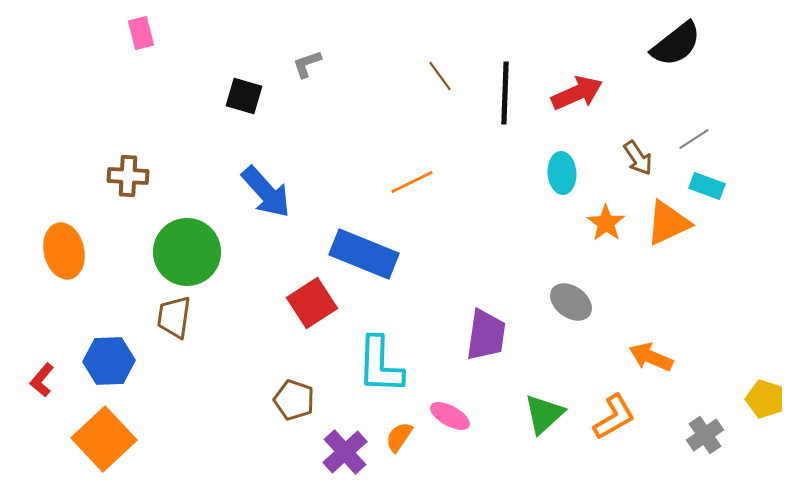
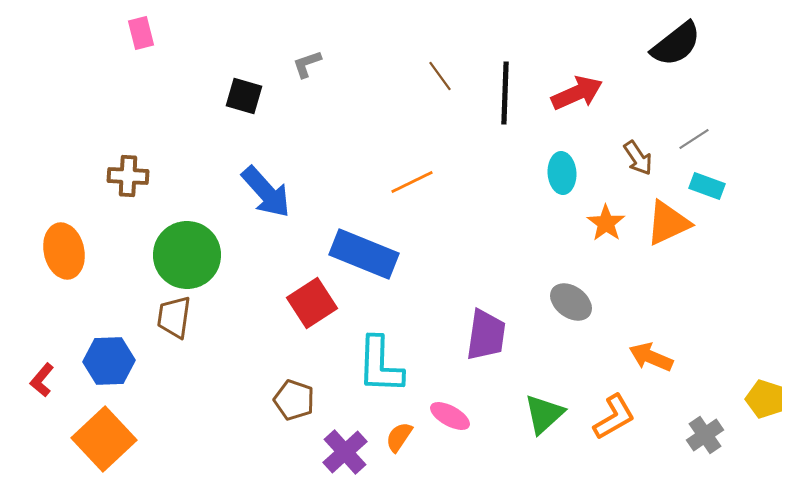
green circle: moved 3 px down
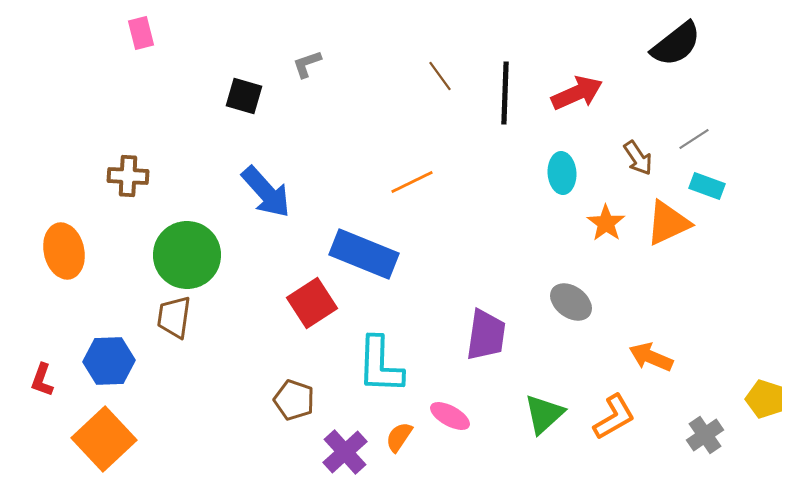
red L-shape: rotated 20 degrees counterclockwise
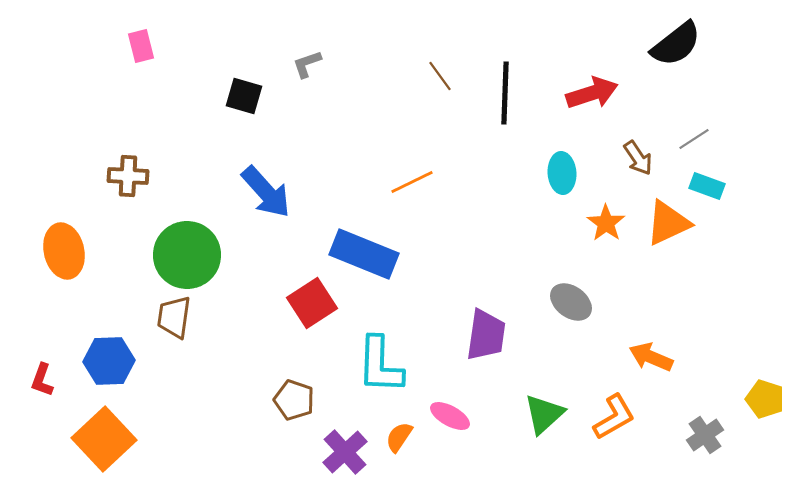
pink rectangle: moved 13 px down
red arrow: moved 15 px right; rotated 6 degrees clockwise
